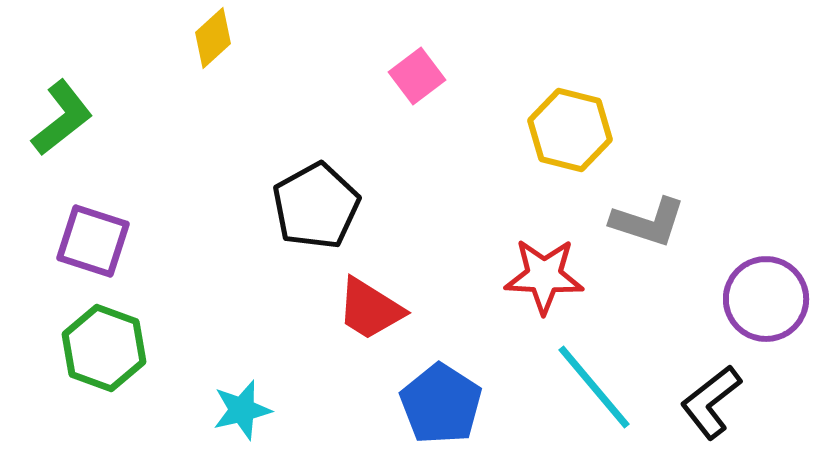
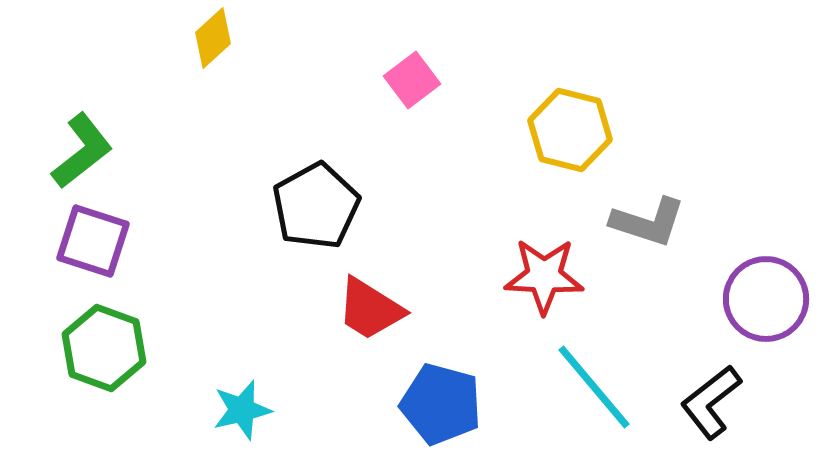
pink square: moved 5 px left, 4 px down
green L-shape: moved 20 px right, 33 px down
blue pentagon: rotated 18 degrees counterclockwise
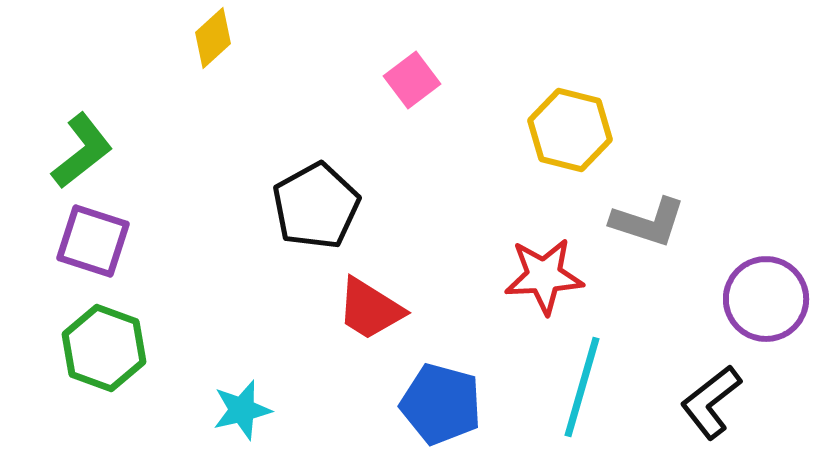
red star: rotated 6 degrees counterclockwise
cyan line: moved 12 px left; rotated 56 degrees clockwise
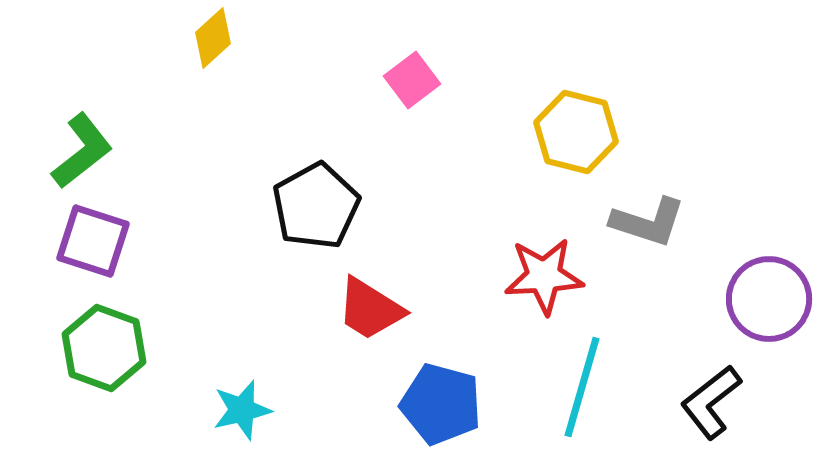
yellow hexagon: moved 6 px right, 2 px down
purple circle: moved 3 px right
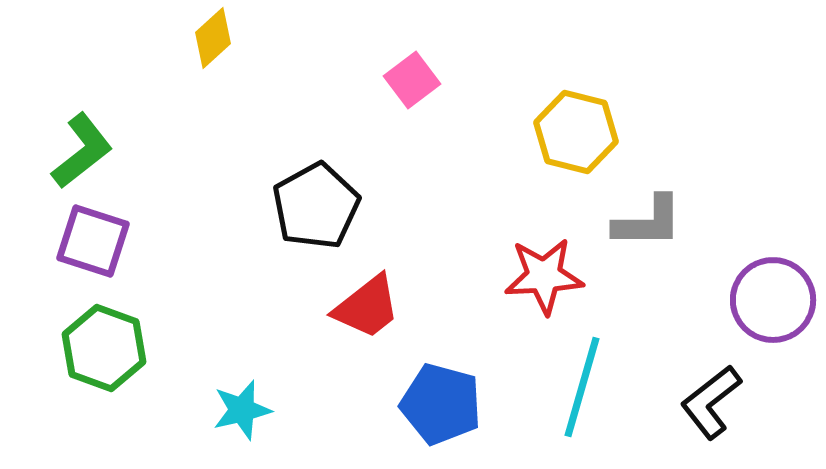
gray L-shape: rotated 18 degrees counterclockwise
purple circle: moved 4 px right, 1 px down
red trapezoid: moved 3 px left, 2 px up; rotated 70 degrees counterclockwise
